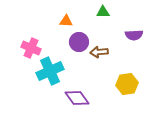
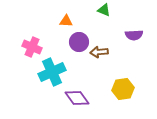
green triangle: moved 1 px right, 2 px up; rotated 24 degrees clockwise
pink cross: moved 1 px right, 1 px up
cyan cross: moved 2 px right, 1 px down
yellow hexagon: moved 4 px left, 5 px down
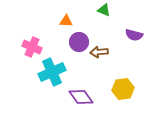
purple semicircle: rotated 18 degrees clockwise
purple diamond: moved 4 px right, 1 px up
